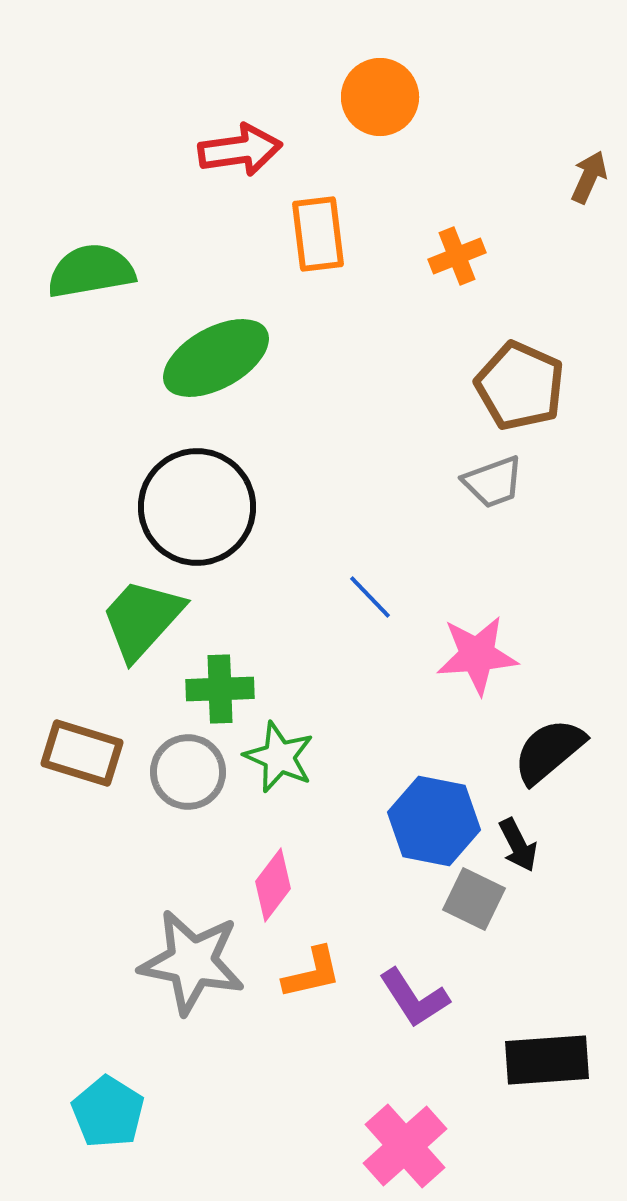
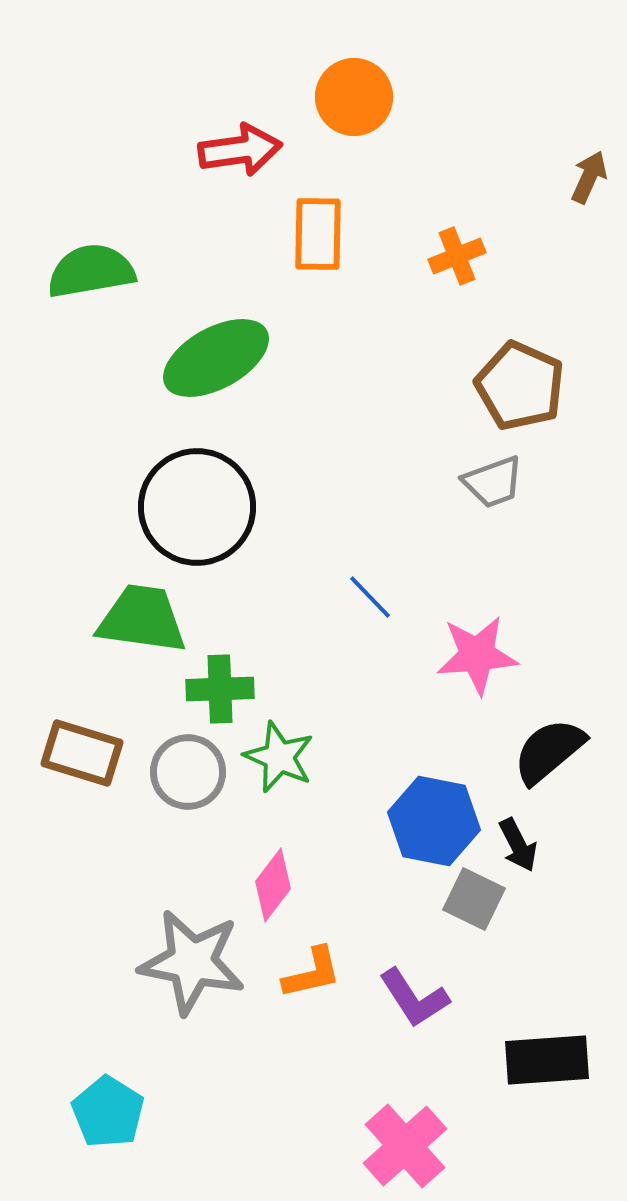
orange circle: moved 26 px left
orange rectangle: rotated 8 degrees clockwise
green trapezoid: rotated 56 degrees clockwise
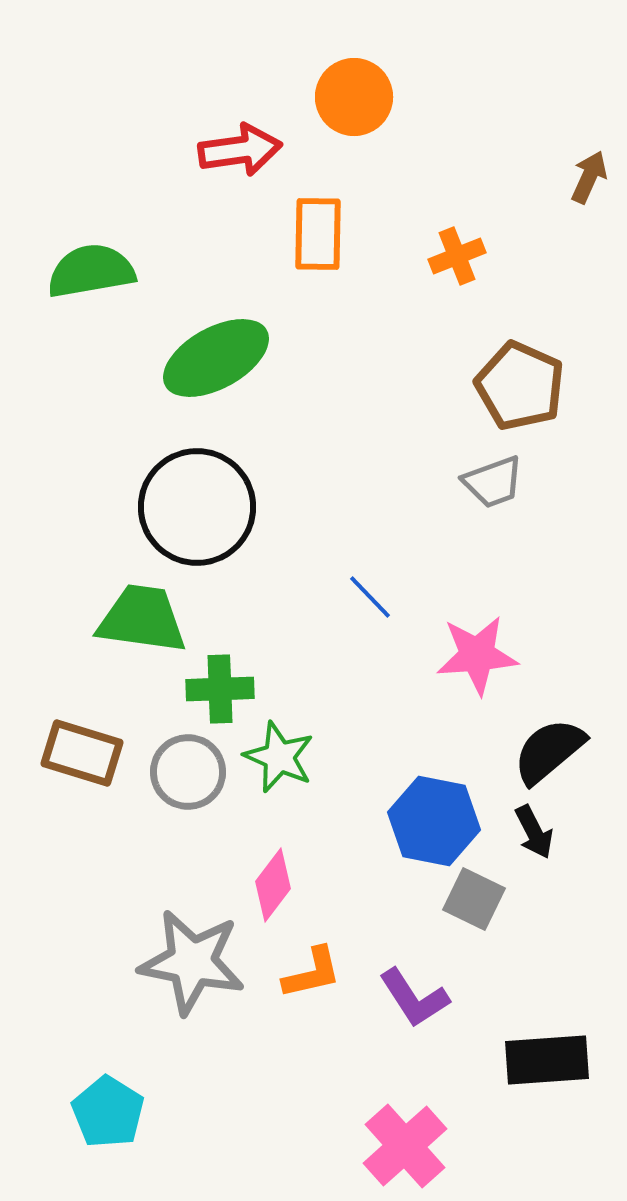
black arrow: moved 16 px right, 13 px up
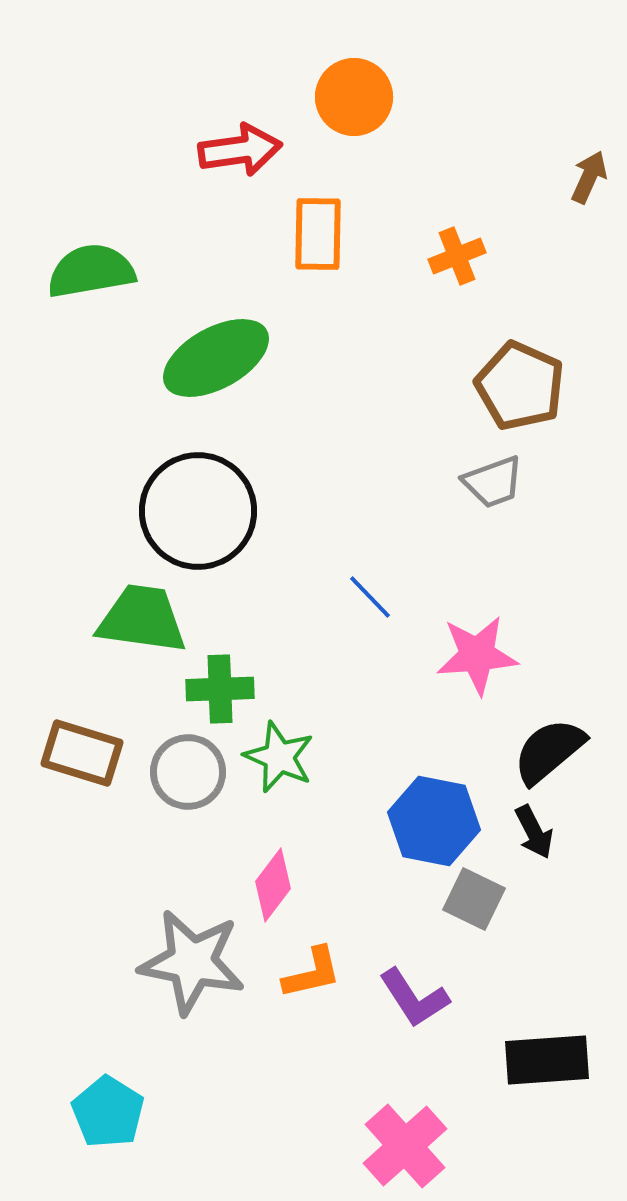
black circle: moved 1 px right, 4 px down
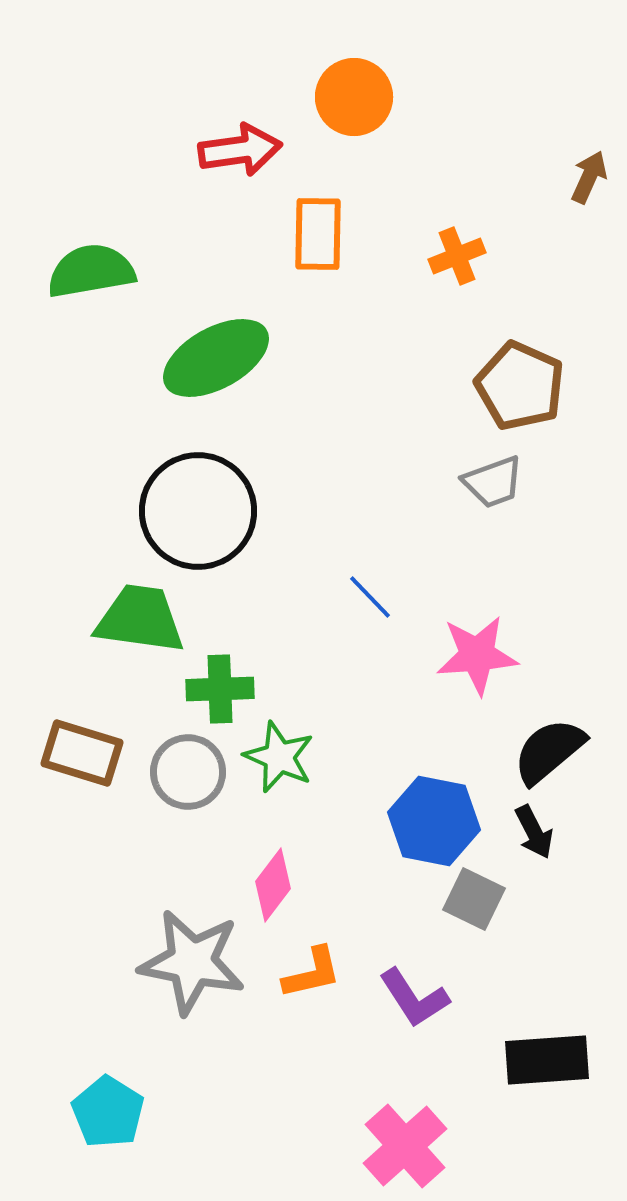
green trapezoid: moved 2 px left
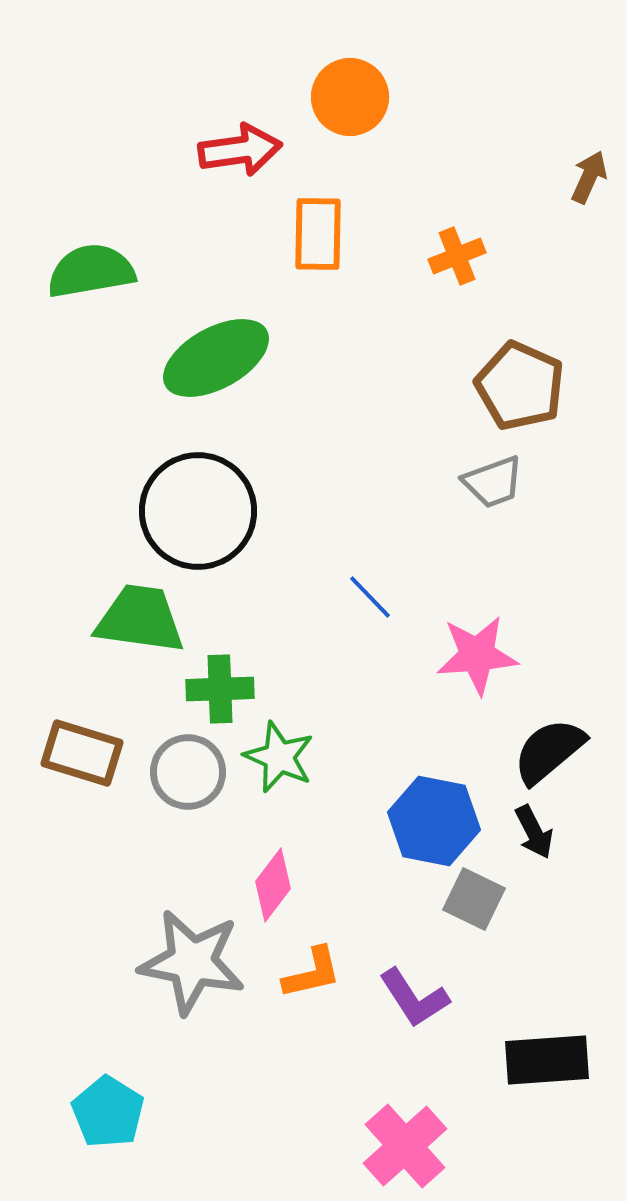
orange circle: moved 4 px left
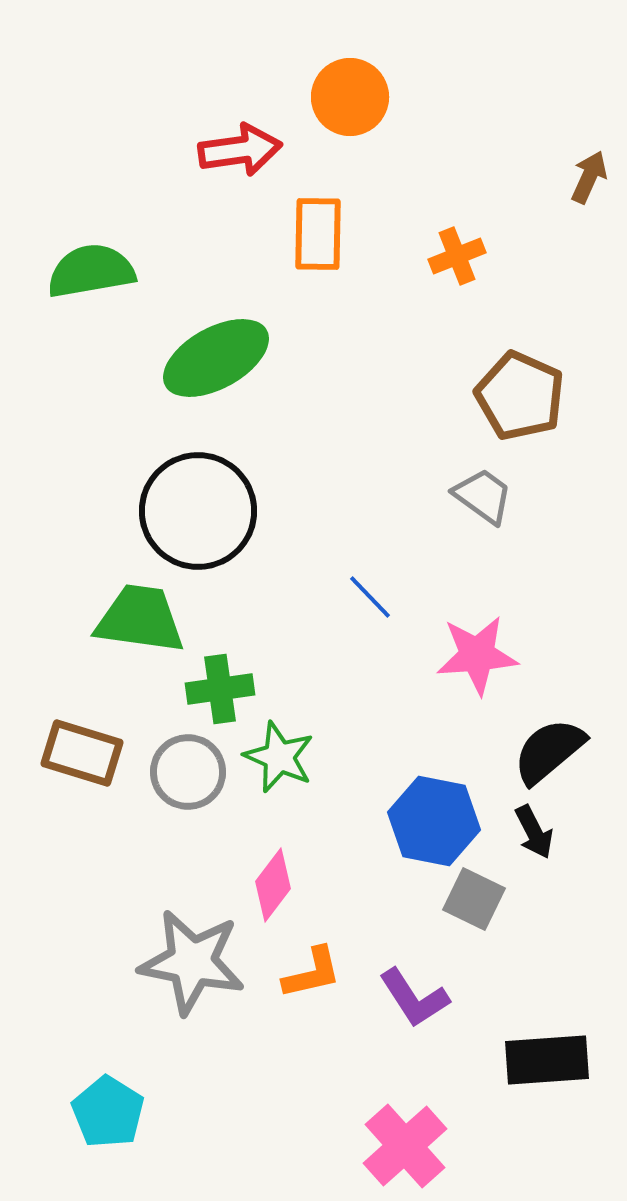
brown pentagon: moved 10 px down
gray trapezoid: moved 10 px left, 14 px down; rotated 124 degrees counterclockwise
green cross: rotated 6 degrees counterclockwise
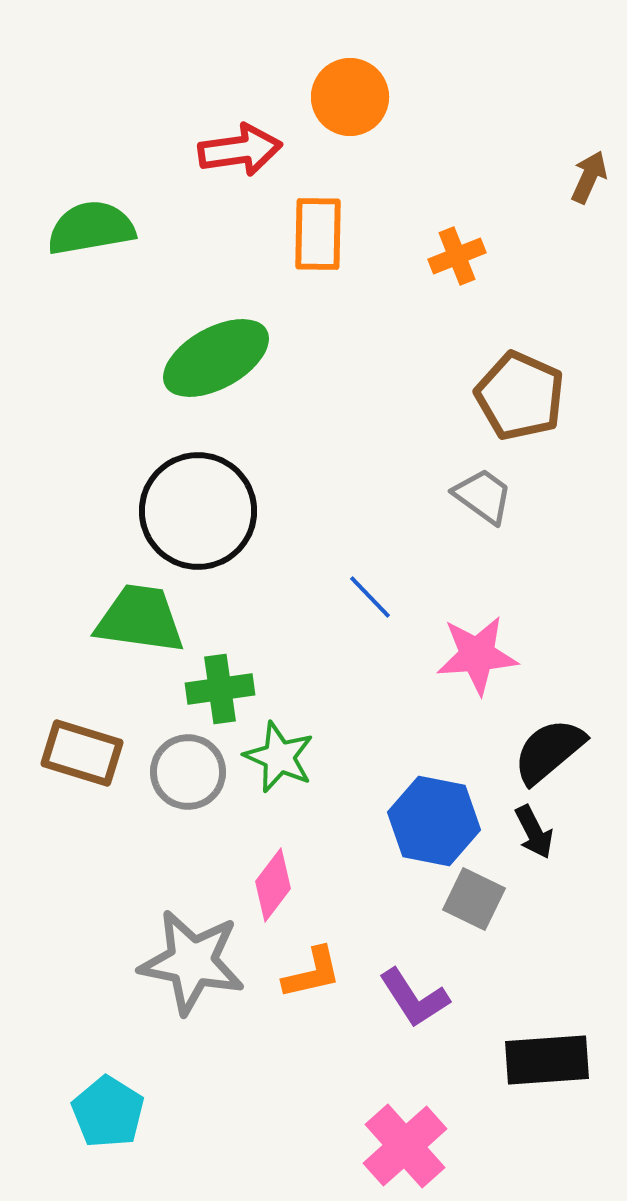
green semicircle: moved 43 px up
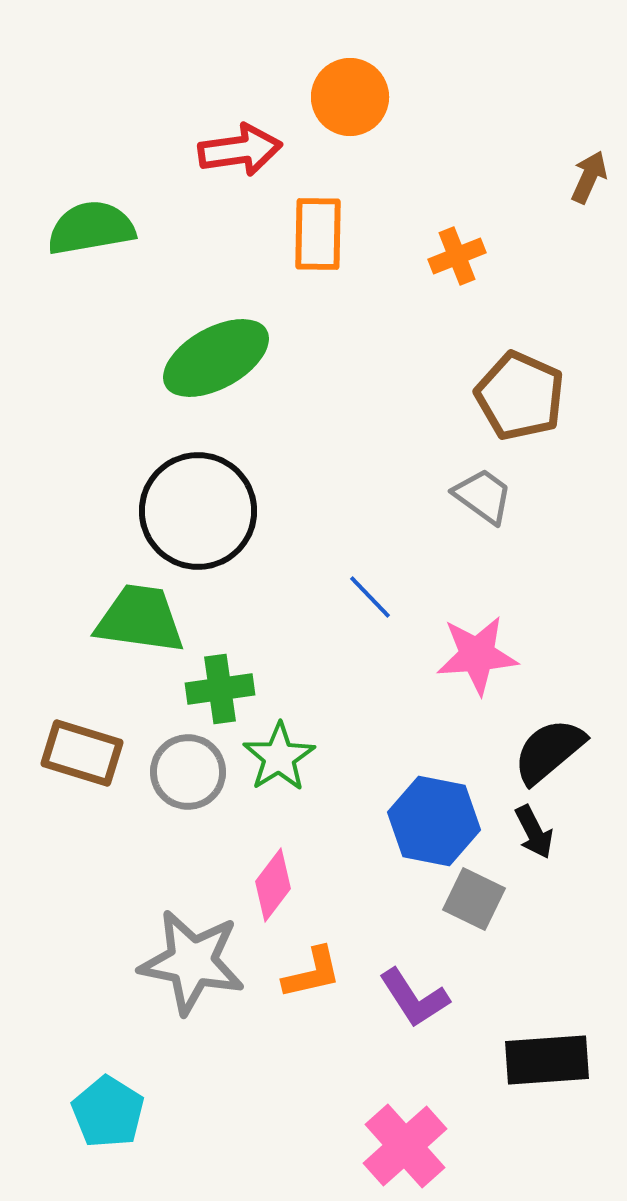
green star: rotated 16 degrees clockwise
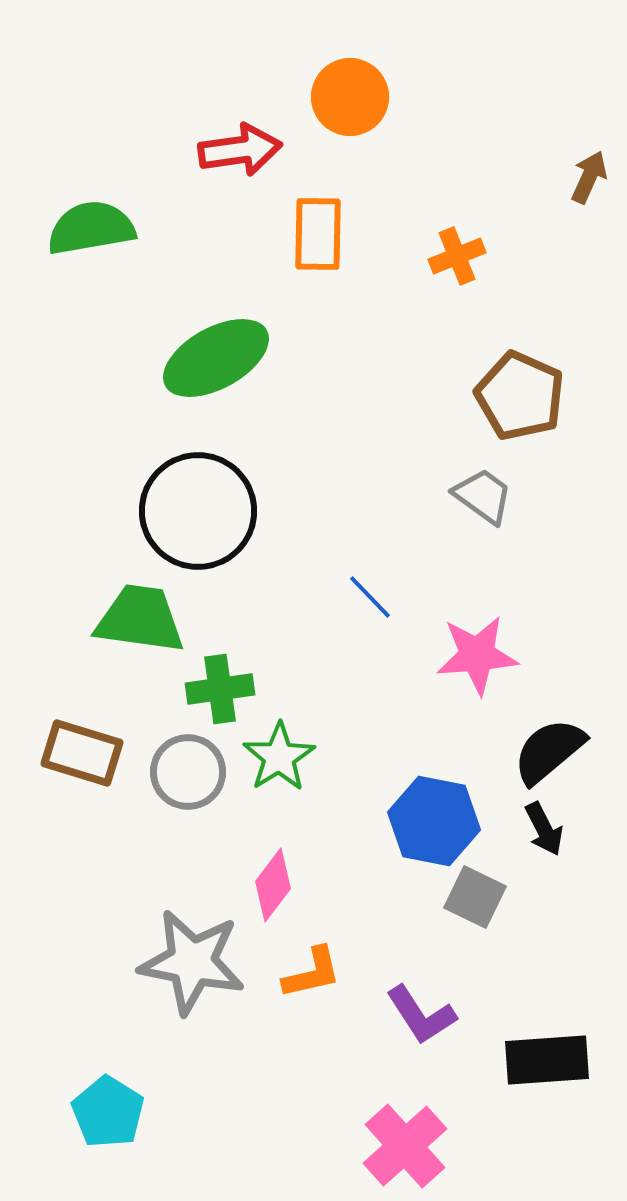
black arrow: moved 10 px right, 3 px up
gray square: moved 1 px right, 2 px up
purple L-shape: moved 7 px right, 17 px down
